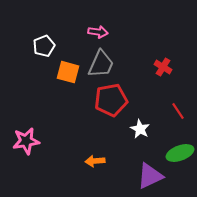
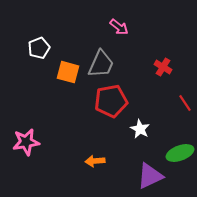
pink arrow: moved 21 px right, 5 px up; rotated 30 degrees clockwise
white pentagon: moved 5 px left, 2 px down
red pentagon: moved 1 px down
red line: moved 7 px right, 8 px up
pink star: moved 1 px down
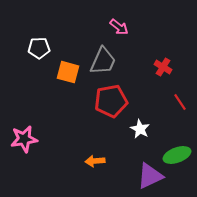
white pentagon: rotated 20 degrees clockwise
gray trapezoid: moved 2 px right, 3 px up
red line: moved 5 px left, 1 px up
pink star: moved 2 px left, 3 px up
green ellipse: moved 3 px left, 2 px down
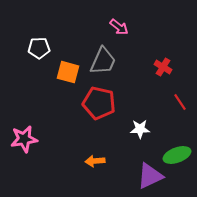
red pentagon: moved 12 px left, 2 px down; rotated 24 degrees clockwise
white star: rotated 30 degrees counterclockwise
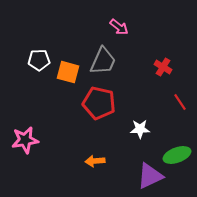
white pentagon: moved 12 px down
pink star: moved 1 px right, 1 px down
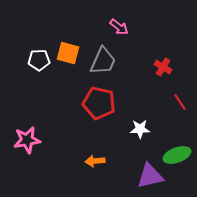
orange square: moved 19 px up
pink star: moved 2 px right
purple triangle: rotated 12 degrees clockwise
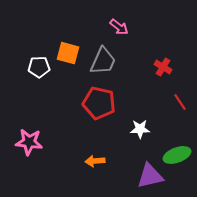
white pentagon: moved 7 px down
pink star: moved 2 px right, 2 px down; rotated 16 degrees clockwise
